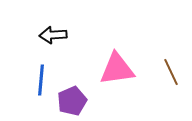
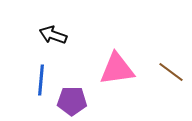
black arrow: rotated 24 degrees clockwise
brown line: rotated 28 degrees counterclockwise
purple pentagon: rotated 24 degrees clockwise
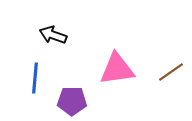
brown line: rotated 72 degrees counterclockwise
blue line: moved 6 px left, 2 px up
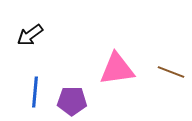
black arrow: moved 23 px left; rotated 56 degrees counterclockwise
brown line: rotated 56 degrees clockwise
blue line: moved 14 px down
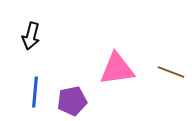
black arrow: moved 1 px right, 1 px down; rotated 40 degrees counterclockwise
purple pentagon: rotated 12 degrees counterclockwise
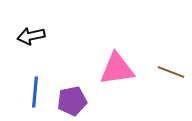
black arrow: rotated 64 degrees clockwise
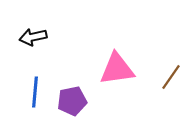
black arrow: moved 2 px right, 1 px down
brown line: moved 5 px down; rotated 76 degrees counterclockwise
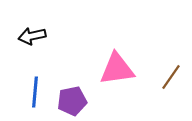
black arrow: moved 1 px left, 1 px up
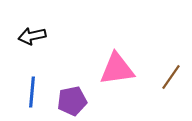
blue line: moved 3 px left
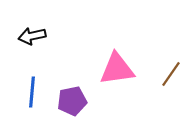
brown line: moved 3 px up
